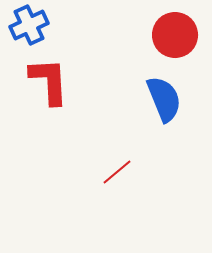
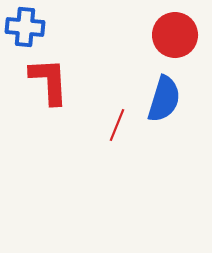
blue cross: moved 4 px left, 2 px down; rotated 30 degrees clockwise
blue semicircle: rotated 39 degrees clockwise
red line: moved 47 px up; rotated 28 degrees counterclockwise
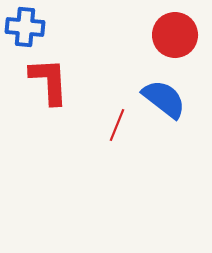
blue semicircle: rotated 69 degrees counterclockwise
